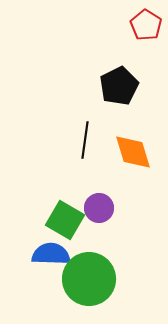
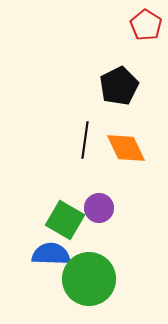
orange diamond: moved 7 px left, 4 px up; rotated 9 degrees counterclockwise
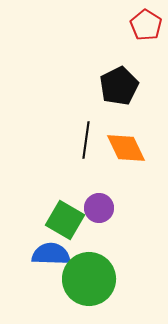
black line: moved 1 px right
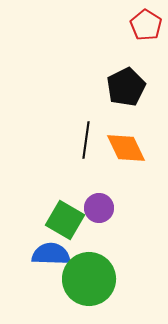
black pentagon: moved 7 px right, 1 px down
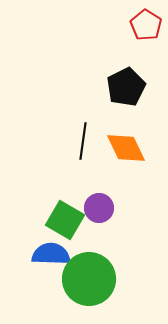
black line: moved 3 px left, 1 px down
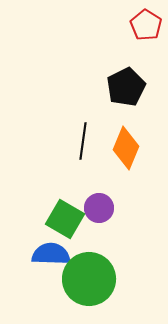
orange diamond: rotated 48 degrees clockwise
green square: moved 1 px up
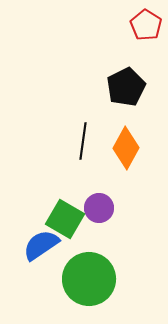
orange diamond: rotated 6 degrees clockwise
blue semicircle: moved 10 px left, 9 px up; rotated 36 degrees counterclockwise
